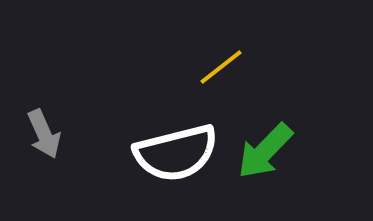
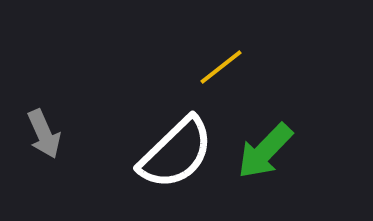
white semicircle: rotated 30 degrees counterclockwise
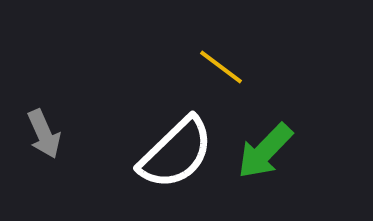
yellow line: rotated 75 degrees clockwise
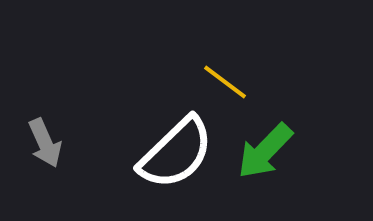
yellow line: moved 4 px right, 15 px down
gray arrow: moved 1 px right, 9 px down
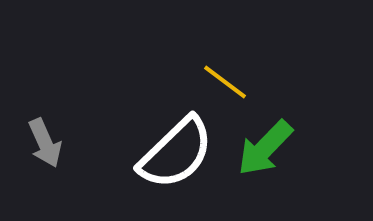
green arrow: moved 3 px up
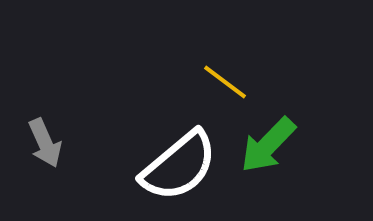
green arrow: moved 3 px right, 3 px up
white semicircle: moved 3 px right, 13 px down; rotated 4 degrees clockwise
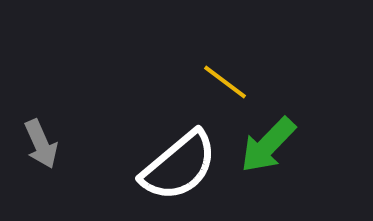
gray arrow: moved 4 px left, 1 px down
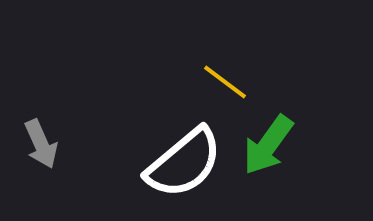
green arrow: rotated 8 degrees counterclockwise
white semicircle: moved 5 px right, 3 px up
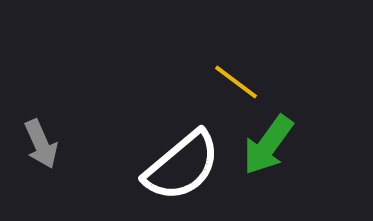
yellow line: moved 11 px right
white semicircle: moved 2 px left, 3 px down
